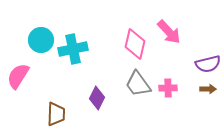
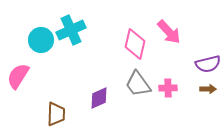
cyan cross: moved 2 px left, 19 px up; rotated 12 degrees counterclockwise
purple diamond: moved 2 px right; rotated 40 degrees clockwise
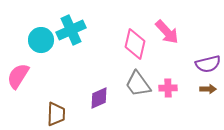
pink arrow: moved 2 px left
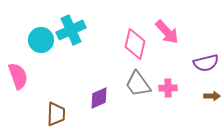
purple semicircle: moved 2 px left, 1 px up
pink semicircle: rotated 128 degrees clockwise
brown arrow: moved 4 px right, 7 px down
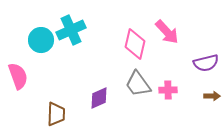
pink cross: moved 2 px down
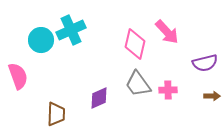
purple semicircle: moved 1 px left
